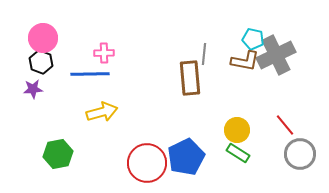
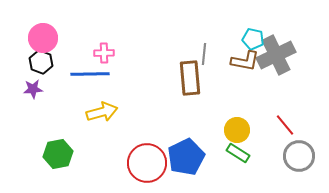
gray circle: moved 1 px left, 2 px down
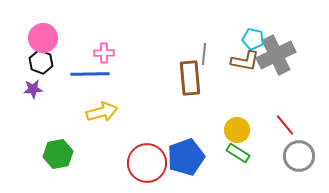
blue pentagon: rotated 6 degrees clockwise
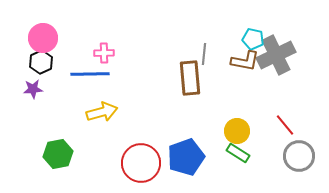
black hexagon: rotated 15 degrees clockwise
yellow circle: moved 1 px down
red circle: moved 6 px left
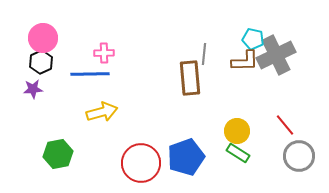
brown L-shape: rotated 12 degrees counterclockwise
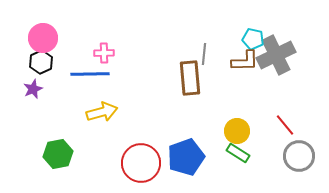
purple star: rotated 18 degrees counterclockwise
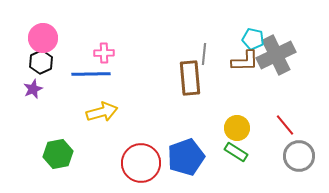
blue line: moved 1 px right
yellow circle: moved 3 px up
green rectangle: moved 2 px left, 1 px up
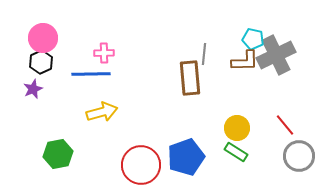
red circle: moved 2 px down
